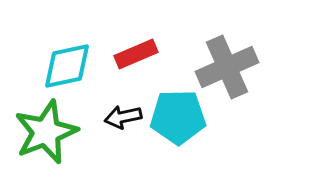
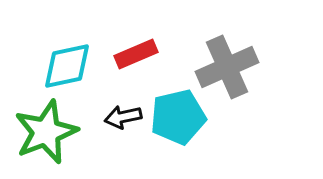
cyan pentagon: rotated 12 degrees counterclockwise
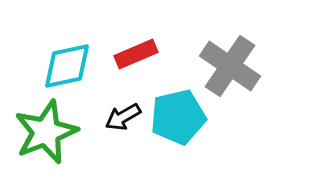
gray cross: moved 3 px right, 1 px up; rotated 32 degrees counterclockwise
black arrow: rotated 18 degrees counterclockwise
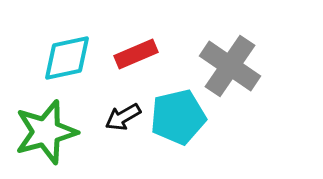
cyan diamond: moved 8 px up
green star: rotated 6 degrees clockwise
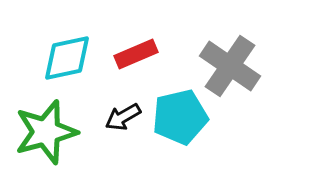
cyan pentagon: moved 2 px right
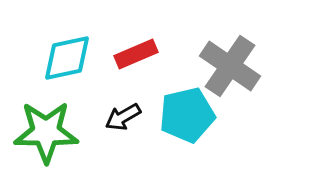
cyan pentagon: moved 7 px right, 2 px up
green star: rotated 16 degrees clockwise
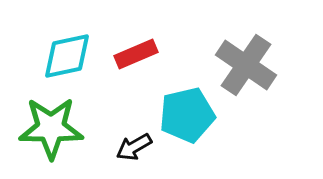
cyan diamond: moved 2 px up
gray cross: moved 16 px right, 1 px up
black arrow: moved 11 px right, 30 px down
green star: moved 5 px right, 4 px up
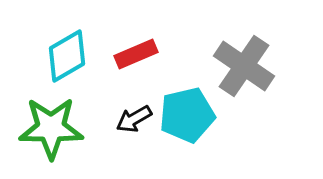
cyan diamond: rotated 18 degrees counterclockwise
gray cross: moved 2 px left, 1 px down
black arrow: moved 28 px up
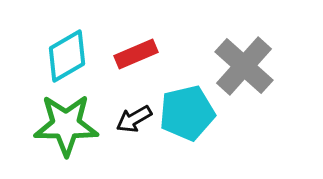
gray cross: rotated 8 degrees clockwise
cyan pentagon: moved 2 px up
green star: moved 15 px right, 3 px up
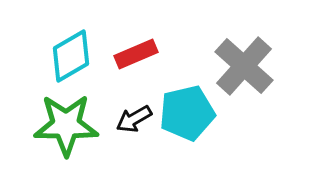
cyan diamond: moved 4 px right
